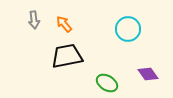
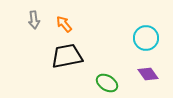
cyan circle: moved 18 px right, 9 px down
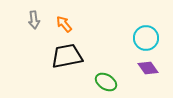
purple diamond: moved 6 px up
green ellipse: moved 1 px left, 1 px up
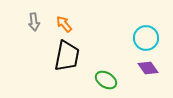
gray arrow: moved 2 px down
black trapezoid: rotated 112 degrees clockwise
green ellipse: moved 2 px up
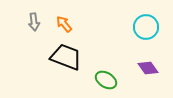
cyan circle: moved 11 px up
black trapezoid: moved 1 px left, 1 px down; rotated 80 degrees counterclockwise
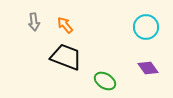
orange arrow: moved 1 px right, 1 px down
green ellipse: moved 1 px left, 1 px down
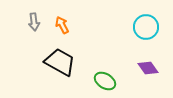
orange arrow: moved 3 px left; rotated 12 degrees clockwise
black trapezoid: moved 6 px left, 5 px down; rotated 8 degrees clockwise
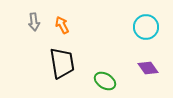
black trapezoid: moved 2 px right, 1 px down; rotated 52 degrees clockwise
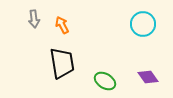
gray arrow: moved 3 px up
cyan circle: moved 3 px left, 3 px up
purple diamond: moved 9 px down
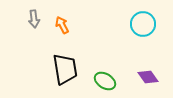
black trapezoid: moved 3 px right, 6 px down
